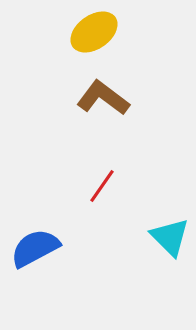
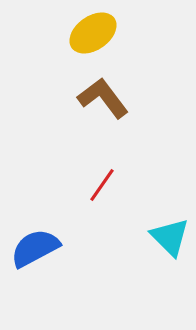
yellow ellipse: moved 1 px left, 1 px down
brown L-shape: rotated 16 degrees clockwise
red line: moved 1 px up
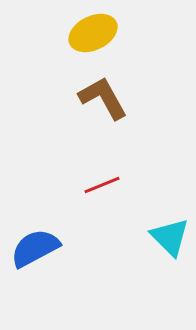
yellow ellipse: rotated 9 degrees clockwise
brown L-shape: rotated 8 degrees clockwise
red line: rotated 33 degrees clockwise
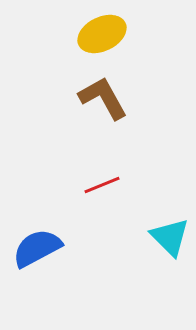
yellow ellipse: moved 9 px right, 1 px down
blue semicircle: moved 2 px right
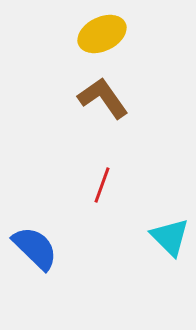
brown L-shape: rotated 6 degrees counterclockwise
red line: rotated 48 degrees counterclockwise
blue semicircle: moved 2 px left; rotated 72 degrees clockwise
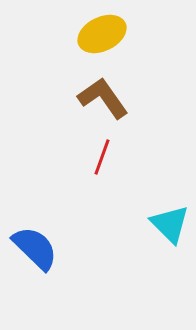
red line: moved 28 px up
cyan triangle: moved 13 px up
